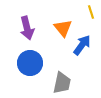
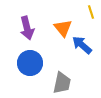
blue arrow: rotated 85 degrees counterclockwise
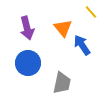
yellow line: rotated 24 degrees counterclockwise
blue arrow: rotated 15 degrees clockwise
blue circle: moved 2 px left
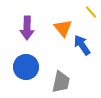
purple arrow: rotated 15 degrees clockwise
blue circle: moved 2 px left, 4 px down
gray trapezoid: moved 1 px left, 1 px up
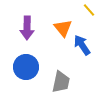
yellow line: moved 2 px left, 2 px up
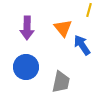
yellow line: rotated 56 degrees clockwise
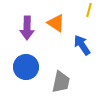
orange triangle: moved 7 px left, 5 px up; rotated 18 degrees counterclockwise
